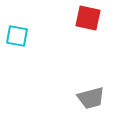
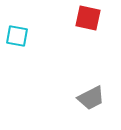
gray trapezoid: rotated 12 degrees counterclockwise
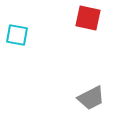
cyan square: moved 1 px up
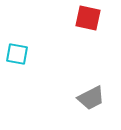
cyan square: moved 19 px down
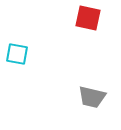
gray trapezoid: moved 1 px right, 1 px up; rotated 40 degrees clockwise
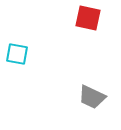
gray trapezoid: rotated 12 degrees clockwise
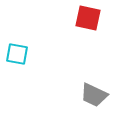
gray trapezoid: moved 2 px right, 2 px up
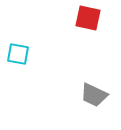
cyan square: moved 1 px right
